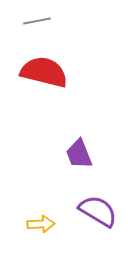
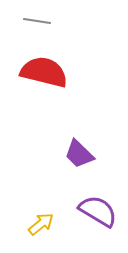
gray line: rotated 20 degrees clockwise
purple trapezoid: rotated 24 degrees counterclockwise
yellow arrow: rotated 36 degrees counterclockwise
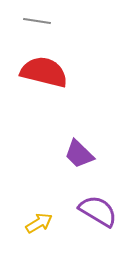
yellow arrow: moved 2 px left, 1 px up; rotated 8 degrees clockwise
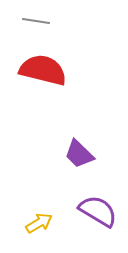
gray line: moved 1 px left
red semicircle: moved 1 px left, 2 px up
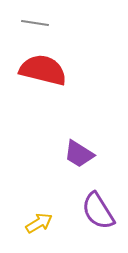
gray line: moved 1 px left, 2 px down
purple trapezoid: rotated 12 degrees counterclockwise
purple semicircle: rotated 153 degrees counterclockwise
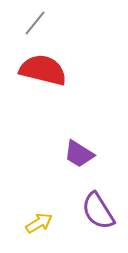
gray line: rotated 60 degrees counterclockwise
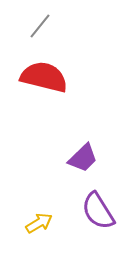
gray line: moved 5 px right, 3 px down
red semicircle: moved 1 px right, 7 px down
purple trapezoid: moved 4 px right, 4 px down; rotated 76 degrees counterclockwise
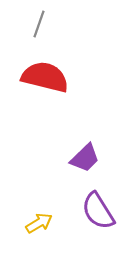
gray line: moved 1 px left, 2 px up; rotated 20 degrees counterclockwise
red semicircle: moved 1 px right
purple trapezoid: moved 2 px right
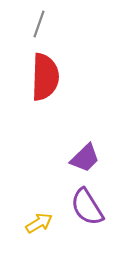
red semicircle: rotated 78 degrees clockwise
purple semicircle: moved 11 px left, 4 px up
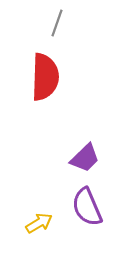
gray line: moved 18 px right, 1 px up
purple semicircle: rotated 9 degrees clockwise
